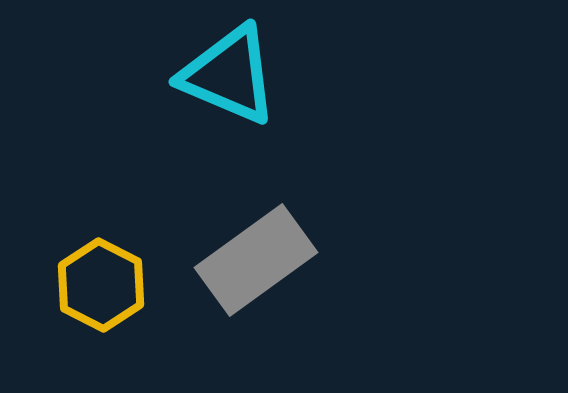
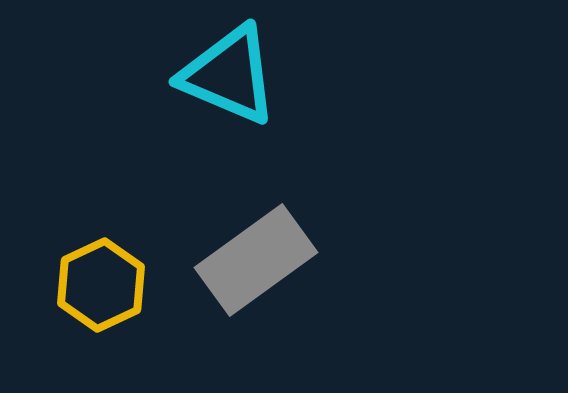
yellow hexagon: rotated 8 degrees clockwise
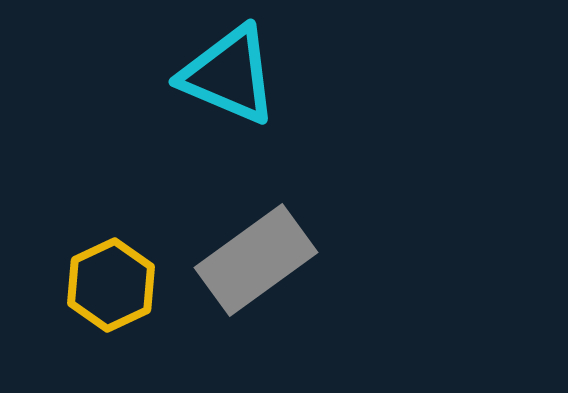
yellow hexagon: moved 10 px right
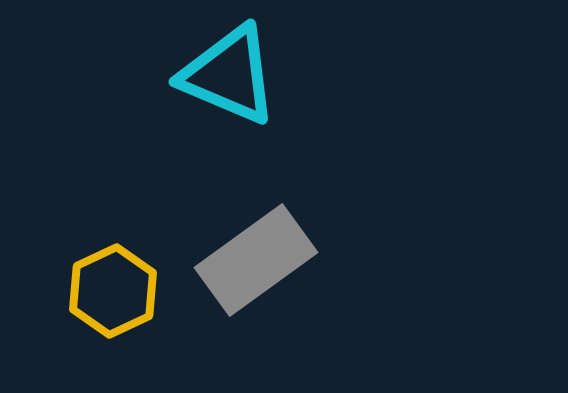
yellow hexagon: moved 2 px right, 6 px down
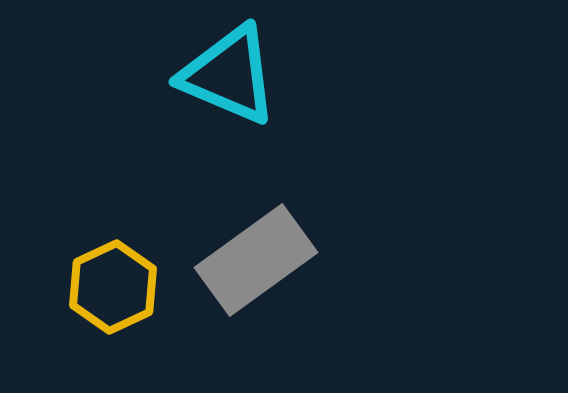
yellow hexagon: moved 4 px up
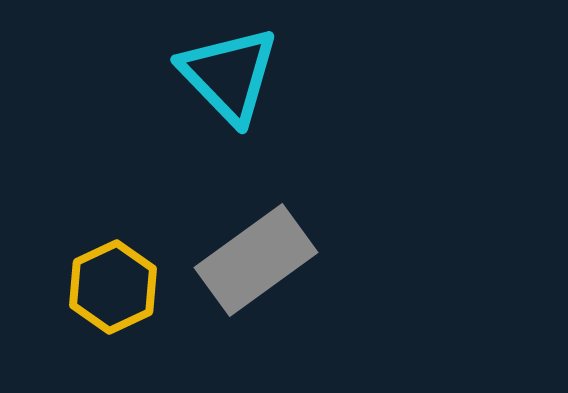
cyan triangle: rotated 23 degrees clockwise
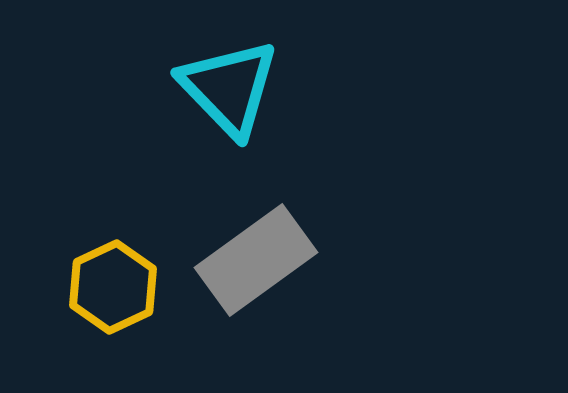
cyan triangle: moved 13 px down
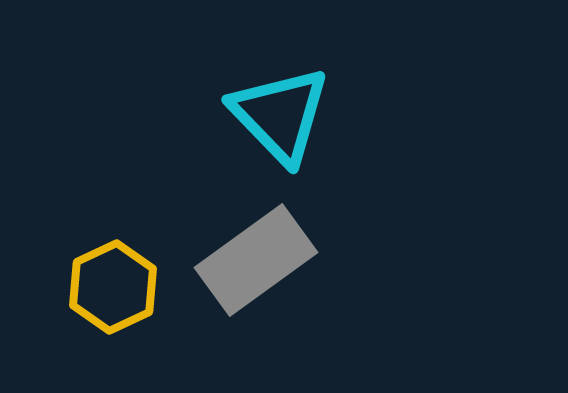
cyan triangle: moved 51 px right, 27 px down
